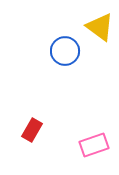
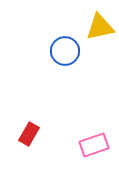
yellow triangle: rotated 48 degrees counterclockwise
red rectangle: moved 3 px left, 4 px down
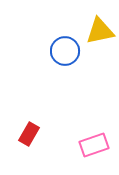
yellow triangle: moved 4 px down
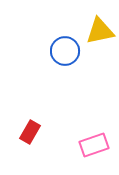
red rectangle: moved 1 px right, 2 px up
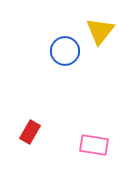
yellow triangle: rotated 40 degrees counterclockwise
pink rectangle: rotated 28 degrees clockwise
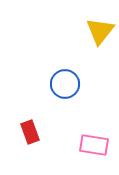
blue circle: moved 33 px down
red rectangle: rotated 50 degrees counterclockwise
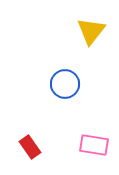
yellow triangle: moved 9 px left
red rectangle: moved 15 px down; rotated 15 degrees counterclockwise
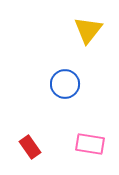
yellow triangle: moved 3 px left, 1 px up
pink rectangle: moved 4 px left, 1 px up
